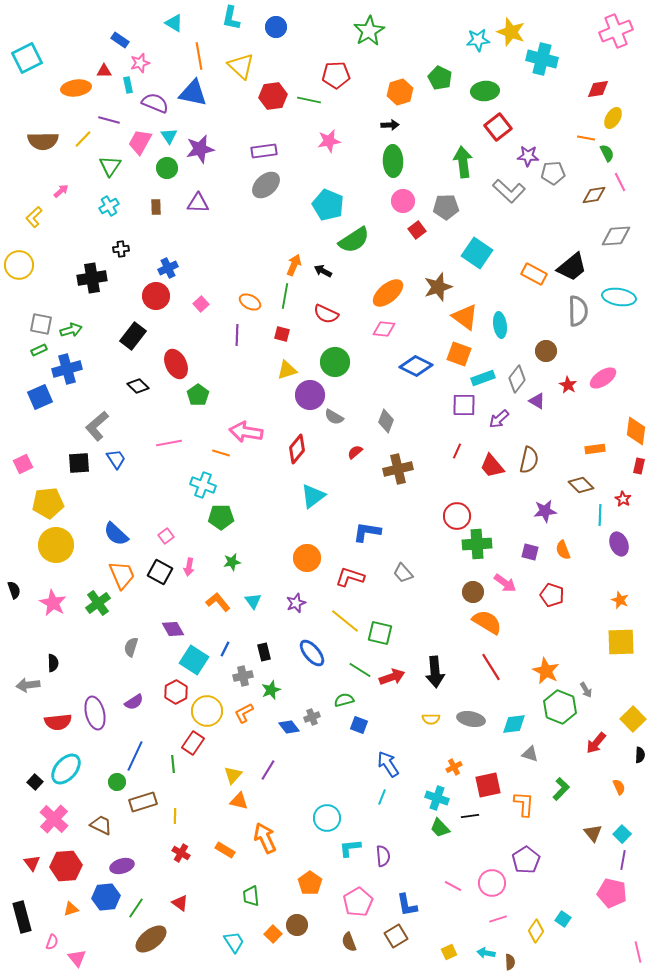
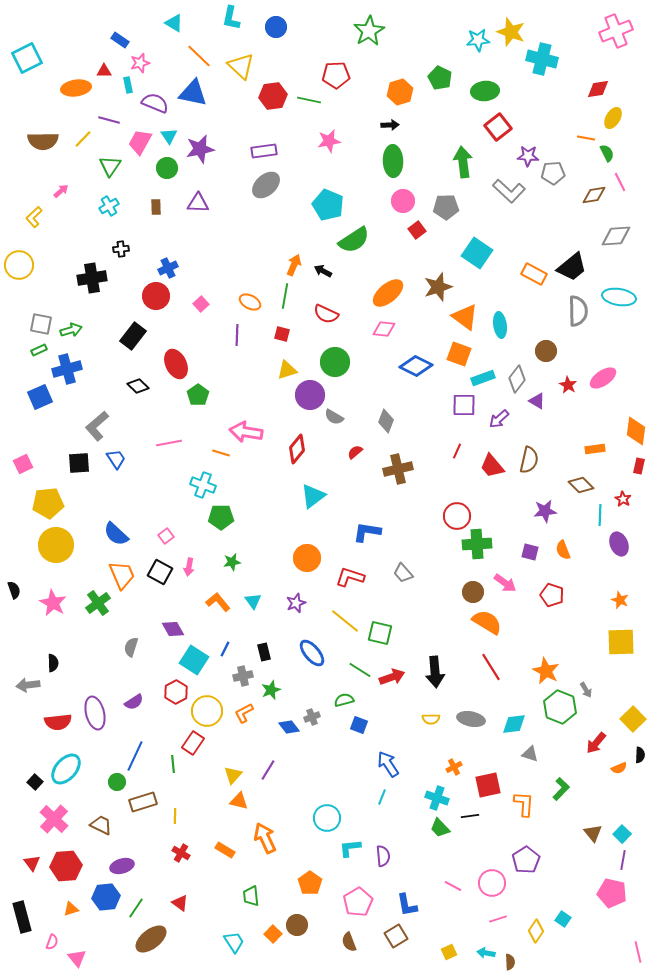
orange line at (199, 56): rotated 36 degrees counterclockwise
orange semicircle at (619, 787): moved 19 px up; rotated 91 degrees clockwise
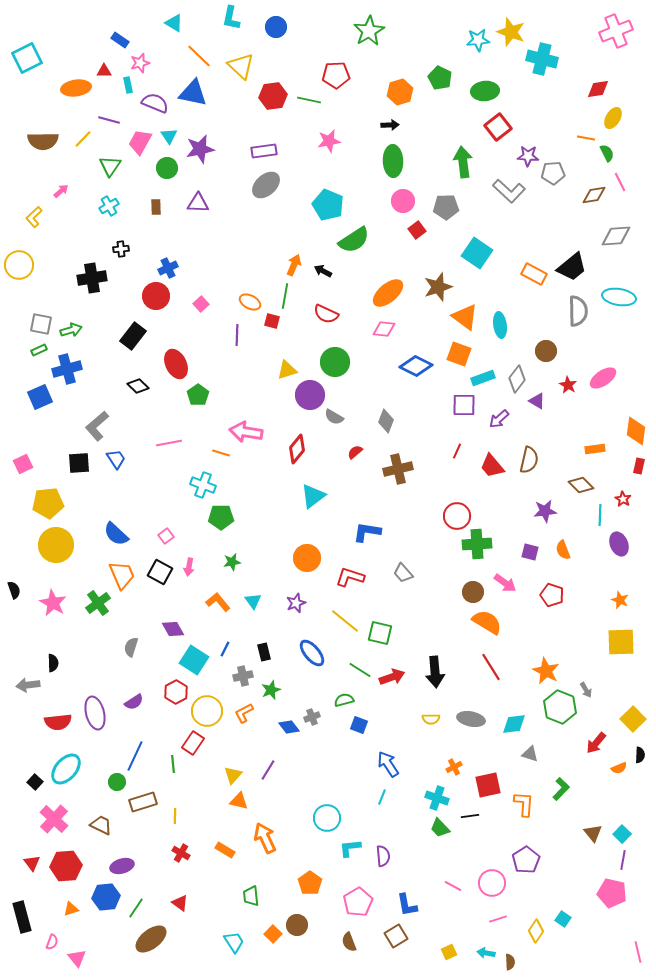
red square at (282, 334): moved 10 px left, 13 px up
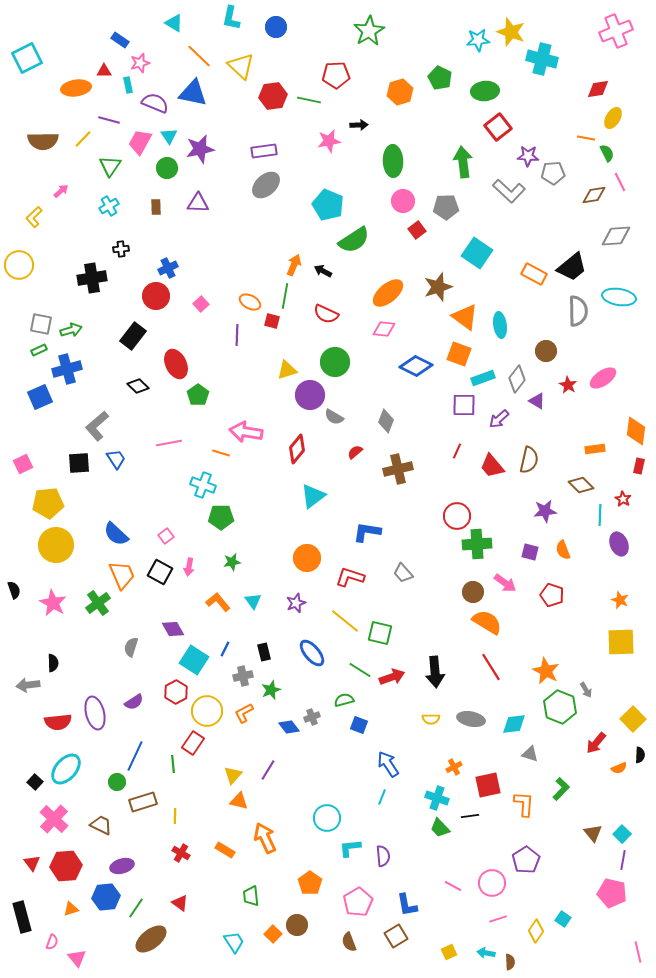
black arrow at (390, 125): moved 31 px left
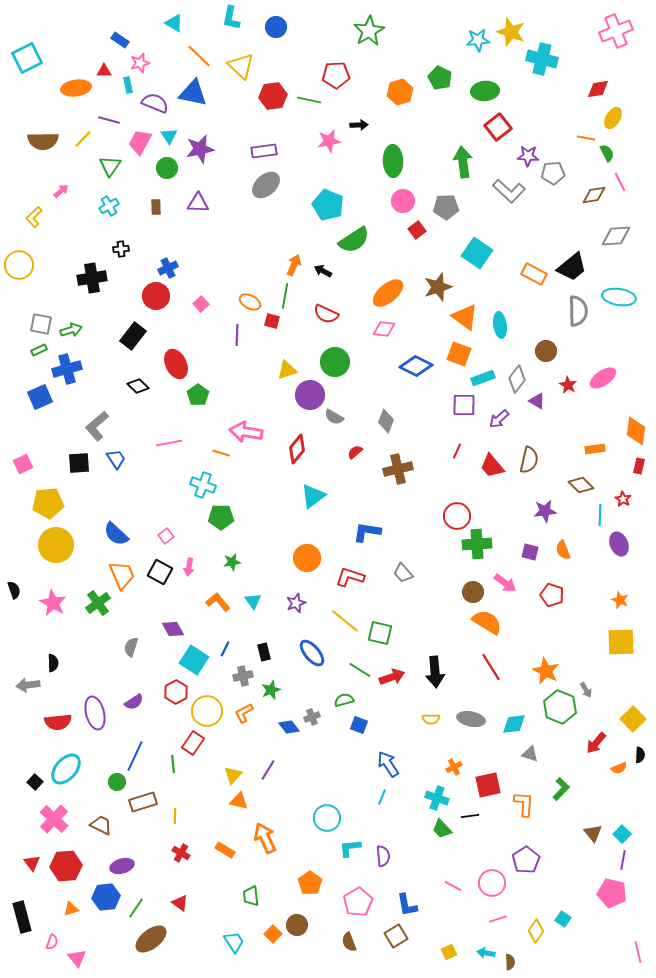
green trapezoid at (440, 828): moved 2 px right, 1 px down
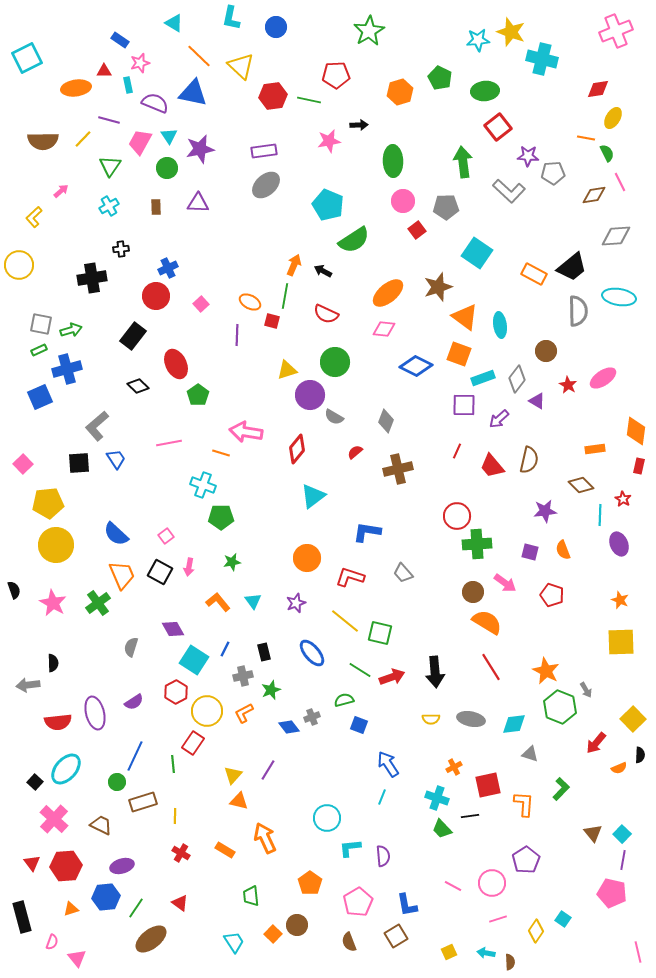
pink square at (23, 464): rotated 18 degrees counterclockwise
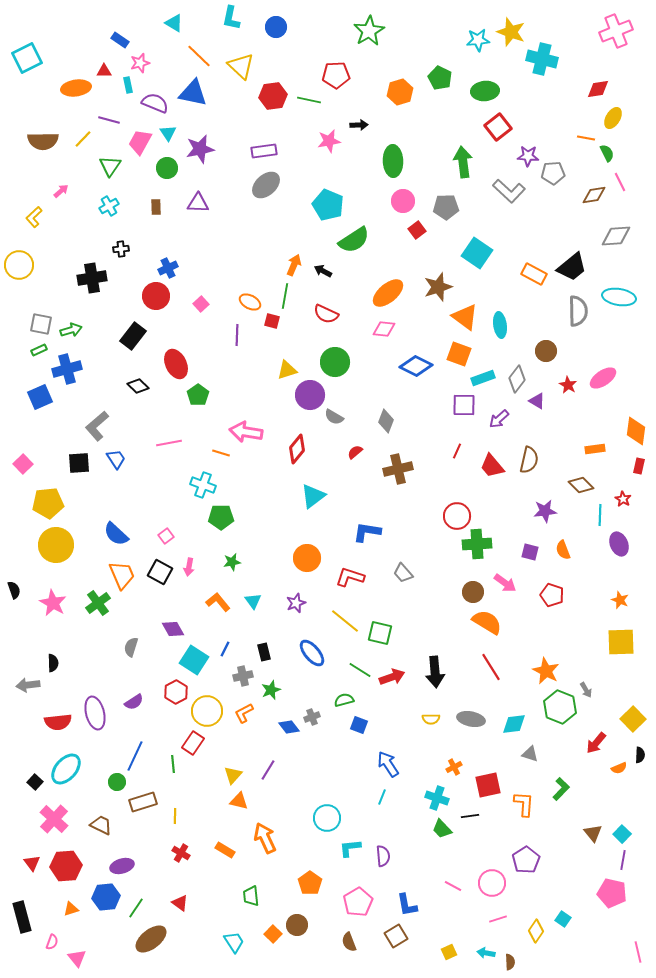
cyan triangle at (169, 136): moved 1 px left, 3 px up
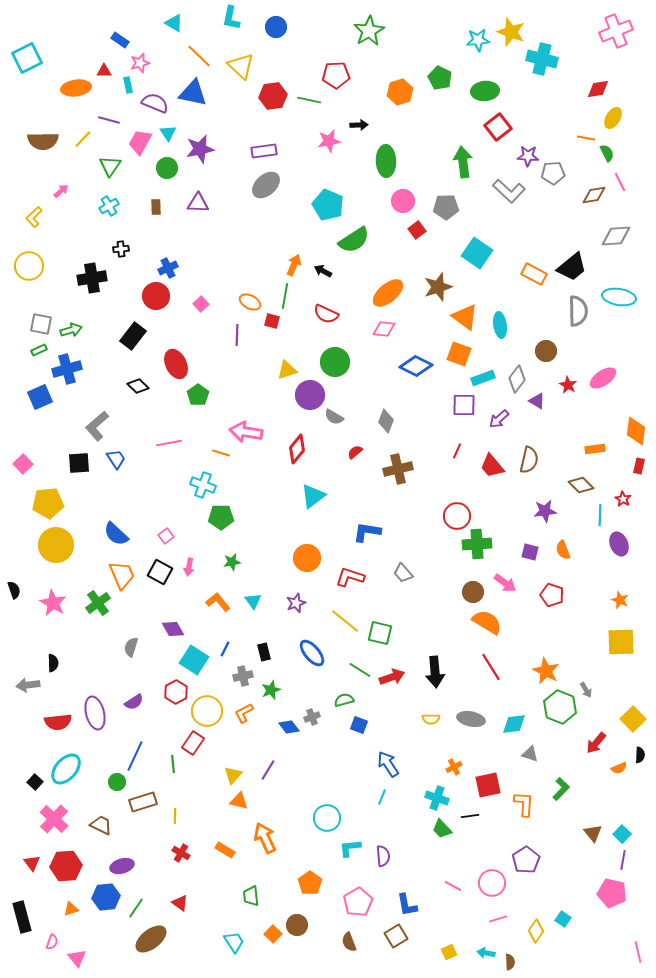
green ellipse at (393, 161): moved 7 px left
yellow circle at (19, 265): moved 10 px right, 1 px down
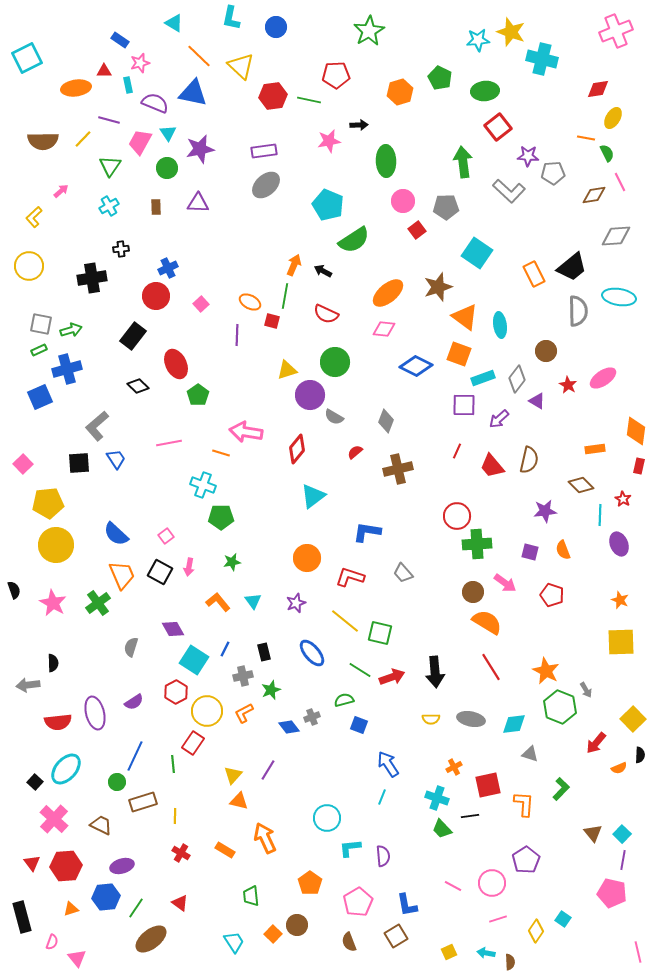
orange rectangle at (534, 274): rotated 35 degrees clockwise
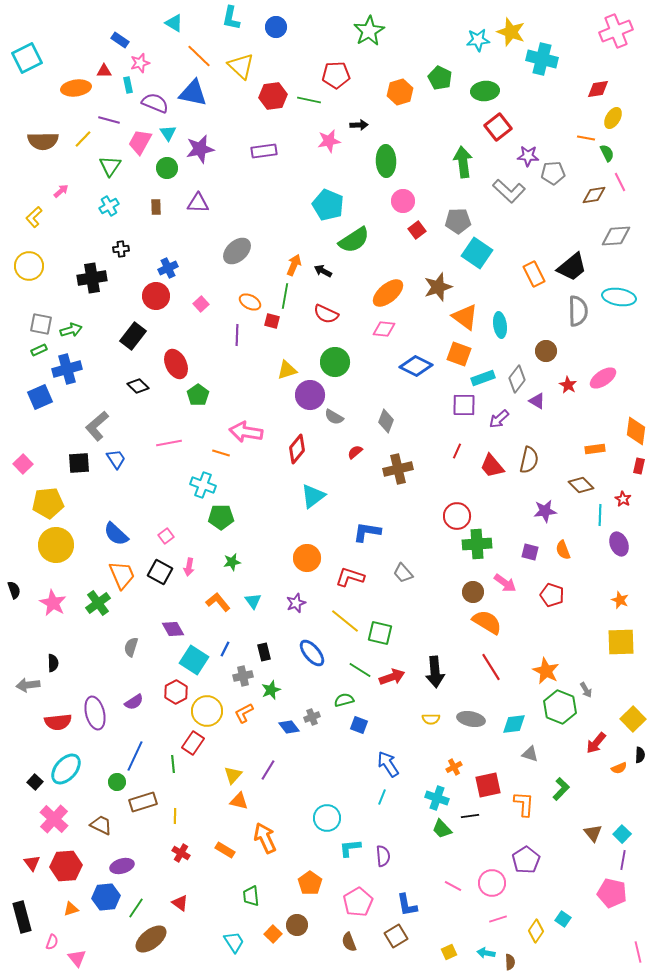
gray ellipse at (266, 185): moved 29 px left, 66 px down
gray pentagon at (446, 207): moved 12 px right, 14 px down
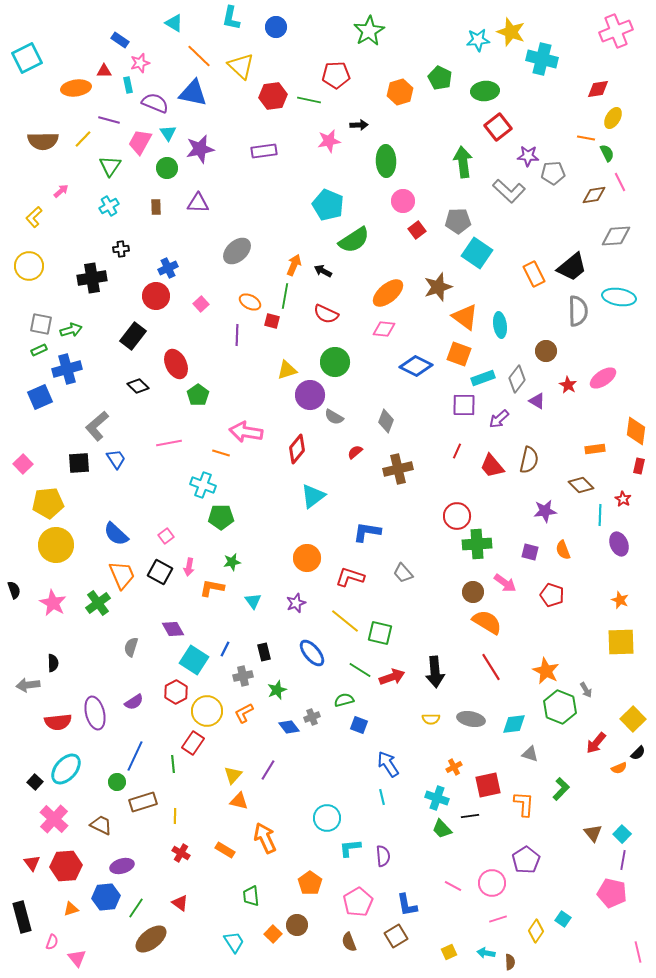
orange L-shape at (218, 602): moved 6 px left, 14 px up; rotated 40 degrees counterclockwise
green star at (271, 690): moved 6 px right
black semicircle at (640, 755): moved 2 px left, 2 px up; rotated 42 degrees clockwise
cyan line at (382, 797): rotated 35 degrees counterclockwise
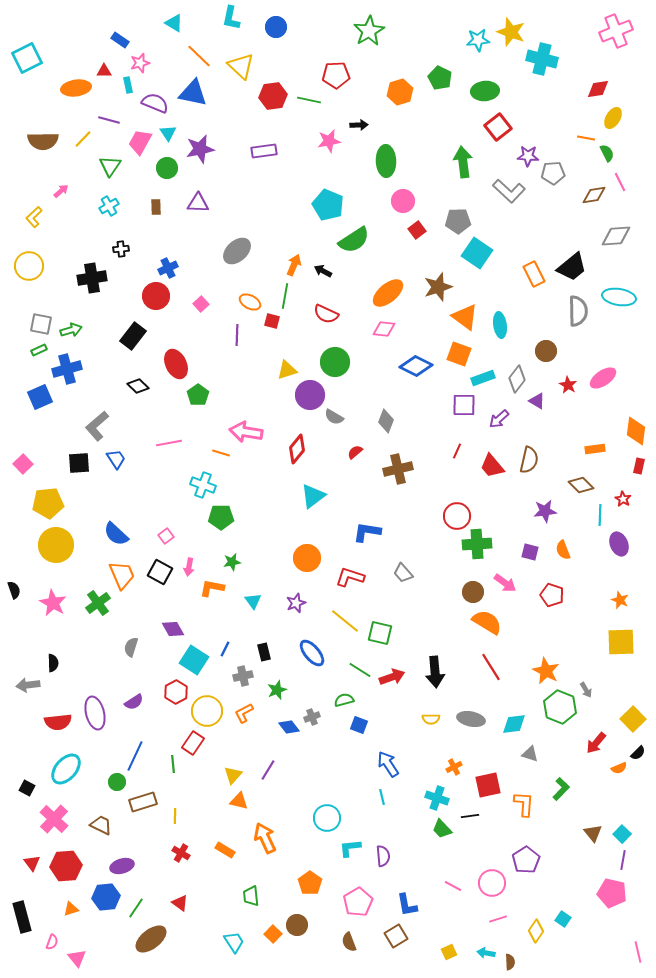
black square at (35, 782): moved 8 px left, 6 px down; rotated 14 degrees counterclockwise
